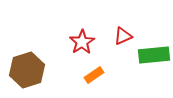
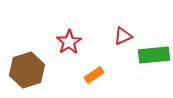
red star: moved 13 px left
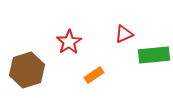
red triangle: moved 1 px right, 2 px up
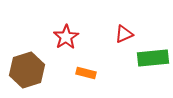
red star: moved 3 px left, 5 px up
green rectangle: moved 1 px left, 3 px down
orange rectangle: moved 8 px left, 2 px up; rotated 48 degrees clockwise
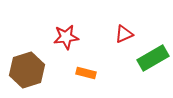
red star: rotated 25 degrees clockwise
green rectangle: rotated 24 degrees counterclockwise
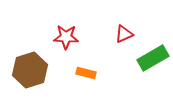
red star: rotated 10 degrees clockwise
brown hexagon: moved 3 px right
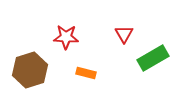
red triangle: rotated 36 degrees counterclockwise
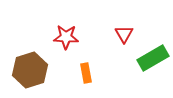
orange rectangle: rotated 66 degrees clockwise
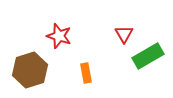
red star: moved 7 px left, 1 px up; rotated 15 degrees clockwise
green rectangle: moved 5 px left, 2 px up
